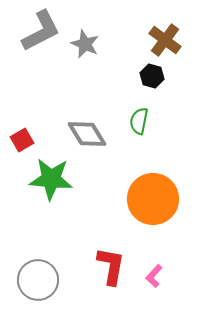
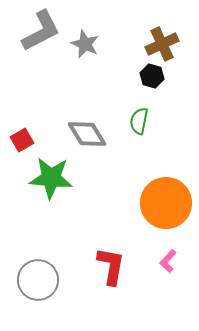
brown cross: moved 3 px left, 4 px down; rotated 28 degrees clockwise
green star: moved 1 px up
orange circle: moved 13 px right, 4 px down
pink L-shape: moved 14 px right, 15 px up
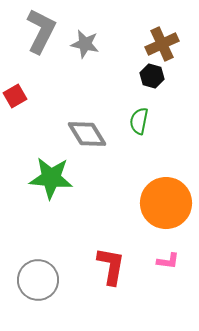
gray L-shape: rotated 36 degrees counterclockwise
gray star: rotated 12 degrees counterclockwise
red square: moved 7 px left, 44 px up
pink L-shape: rotated 125 degrees counterclockwise
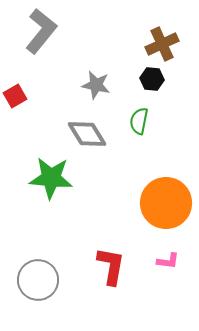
gray L-shape: rotated 12 degrees clockwise
gray star: moved 11 px right, 41 px down
black hexagon: moved 3 px down; rotated 10 degrees counterclockwise
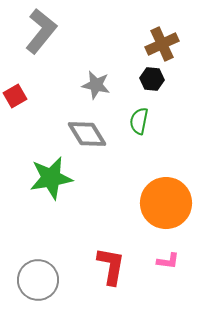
green star: rotated 15 degrees counterclockwise
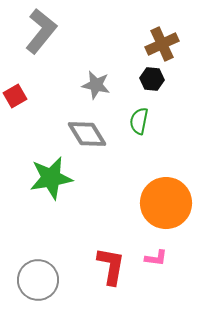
pink L-shape: moved 12 px left, 3 px up
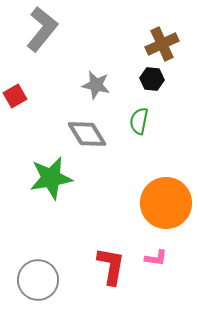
gray L-shape: moved 1 px right, 2 px up
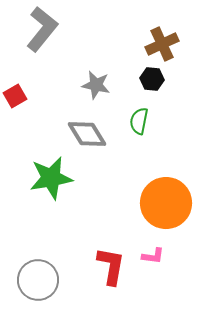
pink L-shape: moved 3 px left, 2 px up
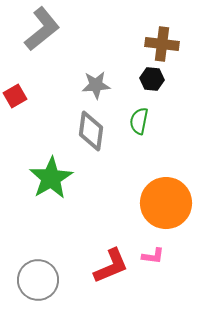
gray L-shape: rotated 12 degrees clockwise
brown cross: rotated 32 degrees clockwise
gray star: rotated 16 degrees counterclockwise
gray diamond: moved 4 px right, 3 px up; rotated 39 degrees clockwise
green star: rotated 21 degrees counterclockwise
red L-shape: rotated 57 degrees clockwise
